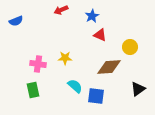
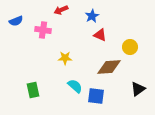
pink cross: moved 5 px right, 34 px up
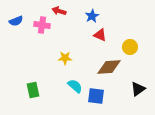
red arrow: moved 2 px left, 1 px down; rotated 40 degrees clockwise
pink cross: moved 1 px left, 5 px up
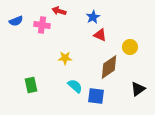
blue star: moved 1 px right, 1 px down
brown diamond: rotated 30 degrees counterclockwise
green rectangle: moved 2 px left, 5 px up
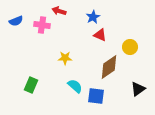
green rectangle: rotated 35 degrees clockwise
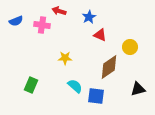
blue star: moved 4 px left
black triangle: rotated 21 degrees clockwise
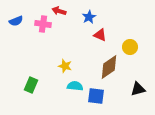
pink cross: moved 1 px right, 1 px up
yellow star: moved 8 px down; rotated 16 degrees clockwise
cyan semicircle: rotated 35 degrees counterclockwise
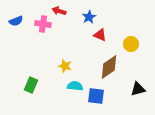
yellow circle: moved 1 px right, 3 px up
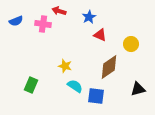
cyan semicircle: rotated 28 degrees clockwise
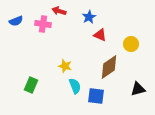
cyan semicircle: rotated 35 degrees clockwise
